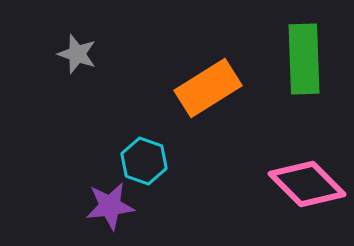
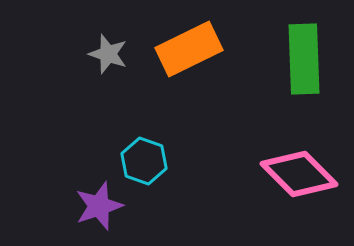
gray star: moved 31 px right
orange rectangle: moved 19 px left, 39 px up; rotated 6 degrees clockwise
pink diamond: moved 8 px left, 10 px up
purple star: moved 11 px left; rotated 12 degrees counterclockwise
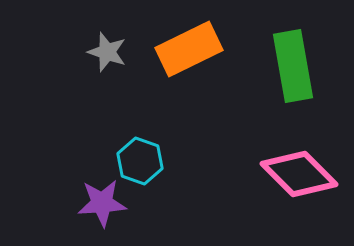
gray star: moved 1 px left, 2 px up
green rectangle: moved 11 px left, 7 px down; rotated 8 degrees counterclockwise
cyan hexagon: moved 4 px left
purple star: moved 3 px right, 3 px up; rotated 15 degrees clockwise
